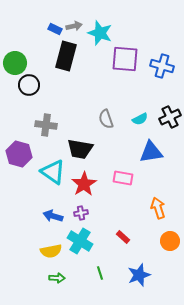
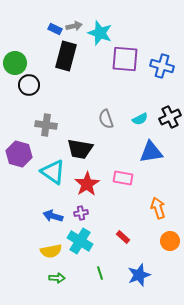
red star: moved 3 px right
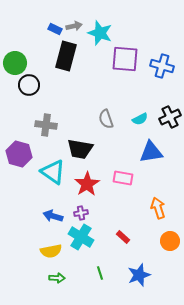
cyan cross: moved 1 px right, 4 px up
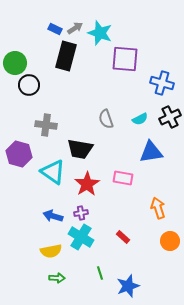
gray arrow: moved 1 px right, 2 px down; rotated 21 degrees counterclockwise
blue cross: moved 17 px down
blue star: moved 11 px left, 11 px down
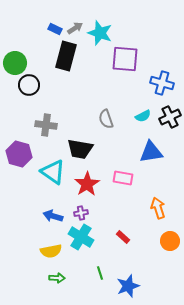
cyan semicircle: moved 3 px right, 3 px up
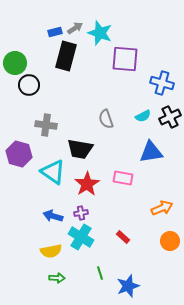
blue rectangle: moved 3 px down; rotated 40 degrees counterclockwise
orange arrow: moved 4 px right; rotated 85 degrees clockwise
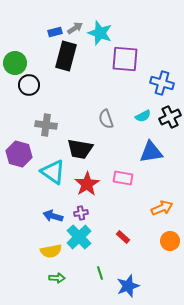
cyan cross: moved 2 px left; rotated 15 degrees clockwise
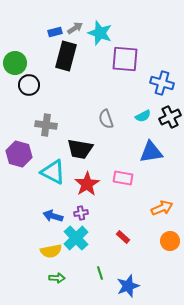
cyan triangle: rotated 8 degrees counterclockwise
cyan cross: moved 3 px left, 1 px down
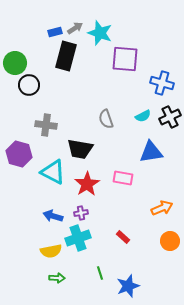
cyan cross: moved 2 px right; rotated 25 degrees clockwise
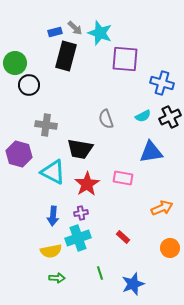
gray arrow: rotated 77 degrees clockwise
blue arrow: rotated 102 degrees counterclockwise
orange circle: moved 7 px down
blue star: moved 5 px right, 2 px up
